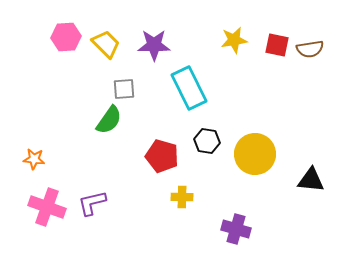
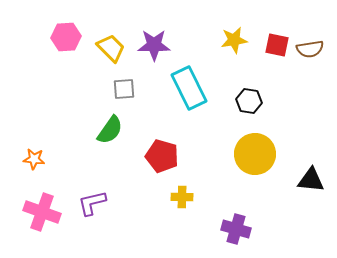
yellow trapezoid: moved 5 px right, 4 px down
green semicircle: moved 1 px right, 10 px down
black hexagon: moved 42 px right, 40 px up
pink cross: moved 5 px left, 5 px down
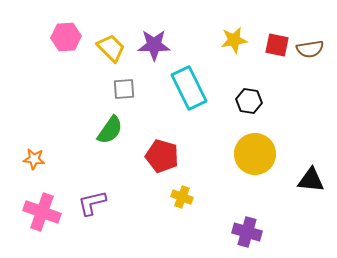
yellow cross: rotated 20 degrees clockwise
purple cross: moved 11 px right, 3 px down
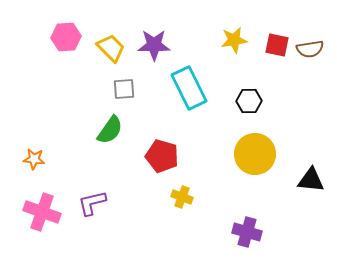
black hexagon: rotated 10 degrees counterclockwise
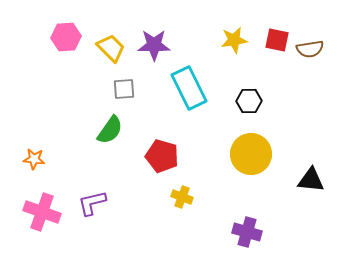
red square: moved 5 px up
yellow circle: moved 4 px left
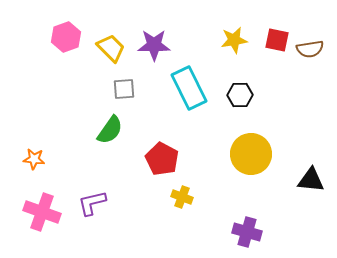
pink hexagon: rotated 16 degrees counterclockwise
black hexagon: moved 9 px left, 6 px up
red pentagon: moved 3 px down; rotated 12 degrees clockwise
